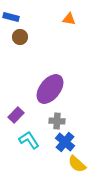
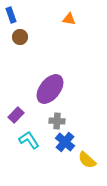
blue rectangle: moved 2 px up; rotated 56 degrees clockwise
yellow semicircle: moved 10 px right, 4 px up
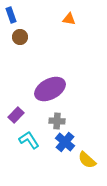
purple ellipse: rotated 24 degrees clockwise
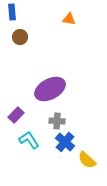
blue rectangle: moved 1 px right, 3 px up; rotated 14 degrees clockwise
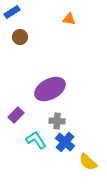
blue rectangle: rotated 63 degrees clockwise
cyan L-shape: moved 7 px right
yellow semicircle: moved 1 px right, 2 px down
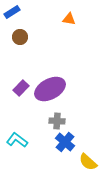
purple rectangle: moved 5 px right, 27 px up
cyan L-shape: moved 19 px left; rotated 20 degrees counterclockwise
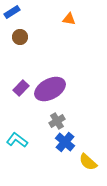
gray cross: rotated 35 degrees counterclockwise
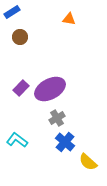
gray cross: moved 3 px up
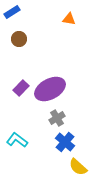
brown circle: moved 1 px left, 2 px down
yellow semicircle: moved 10 px left, 5 px down
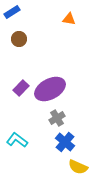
yellow semicircle: rotated 18 degrees counterclockwise
